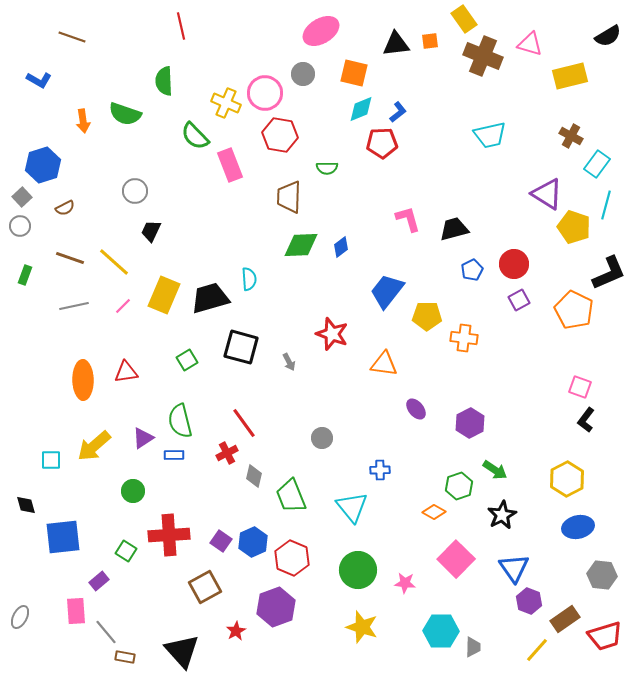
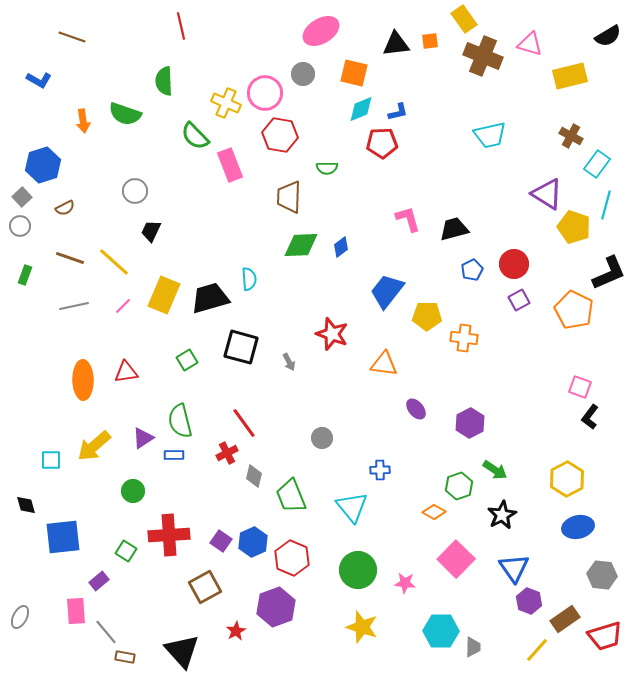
blue L-shape at (398, 112): rotated 25 degrees clockwise
black L-shape at (586, 420): moved 4 px right, 3 px up
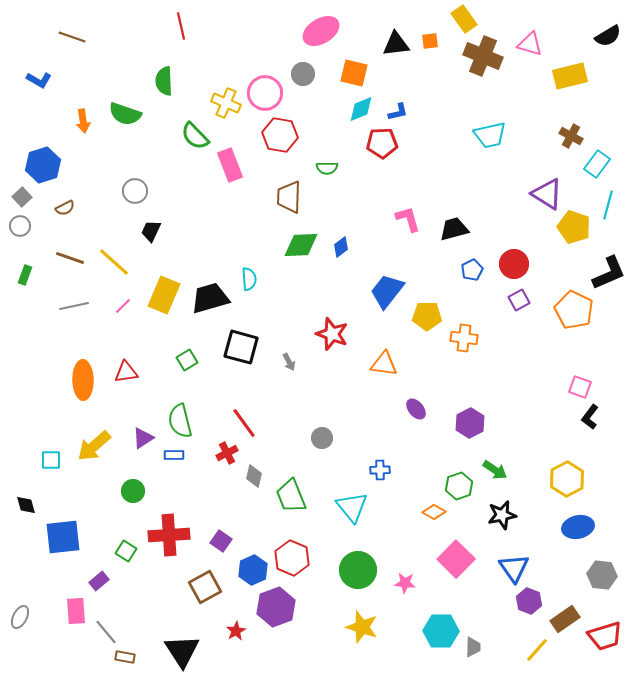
cyan line at (606, 205): moved 2 px right
black star at (502, 515): rotated 16 degrees clockwise
blue hexagon at (253, 542): moved 28 px down
black triangle at (182, 651): rotated 9 degrees clockwise
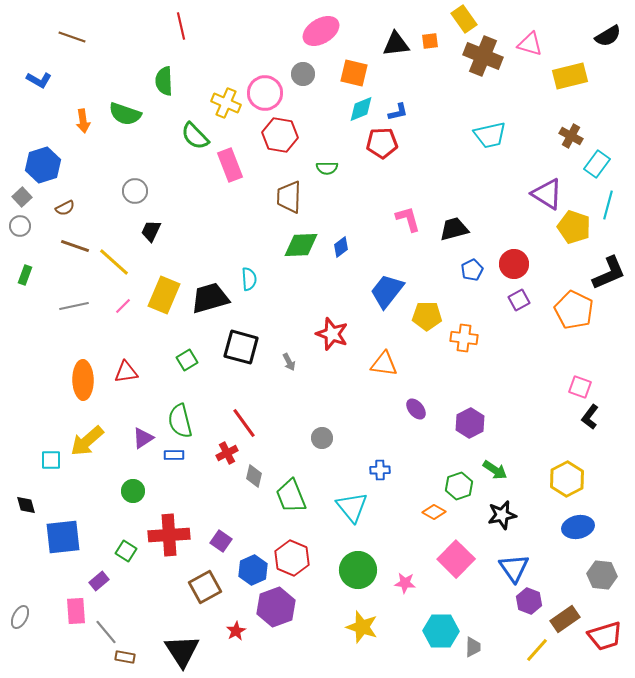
brown line at (70, 258): moved 5 px right, 12 px up
yellow arrow at (94, 446): moved 7 px left, 5 px up
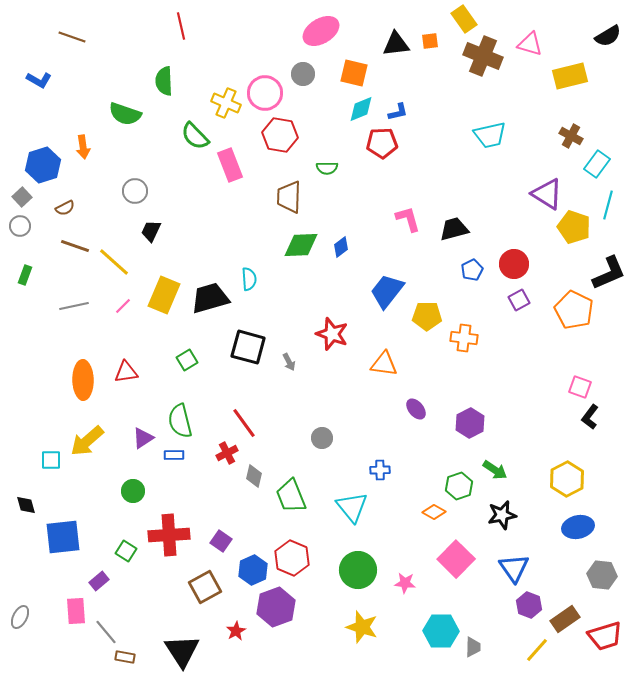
orange arrow at (83, 121): moved 26 px down
black square at (241, 347): moved 7 px right
purple hexagon at (529, 601): moved 4 px down
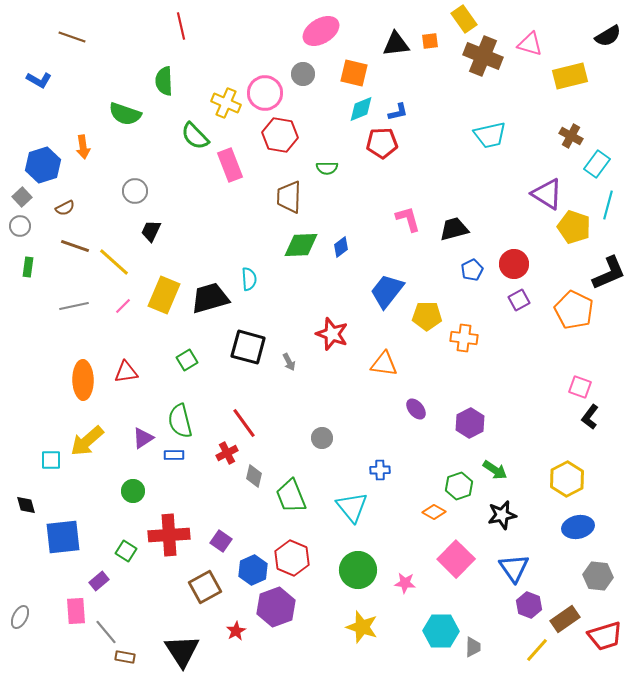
green rectangle at (25, 275): moved 3 px right, 8 px up; rotated 12 degrees counterclockwise
gray hexagon at (602, 575): moved 4 px left, 1 px down
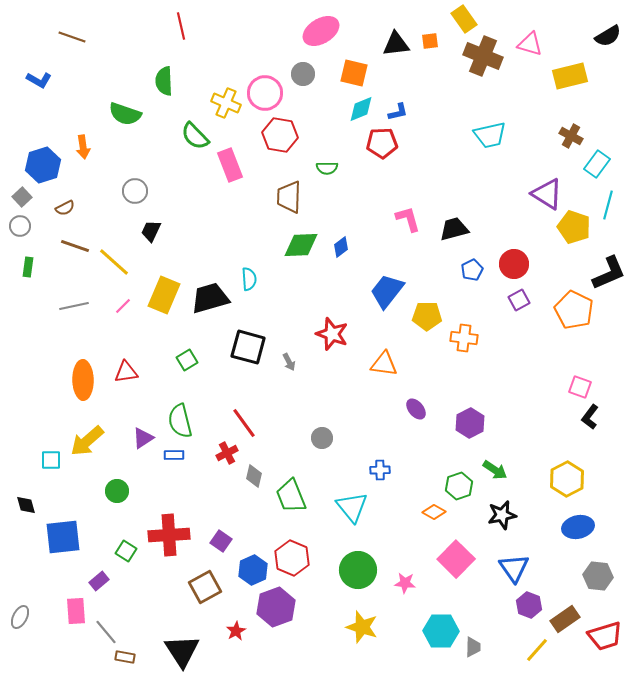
green circle at (133, 491): moved 16 px left
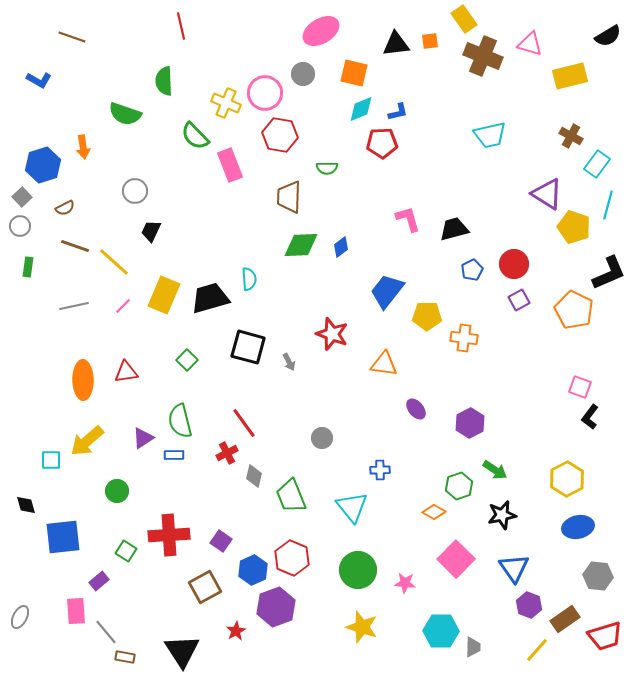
green square at (187, 360): rotated 15 degrees counterclockwise
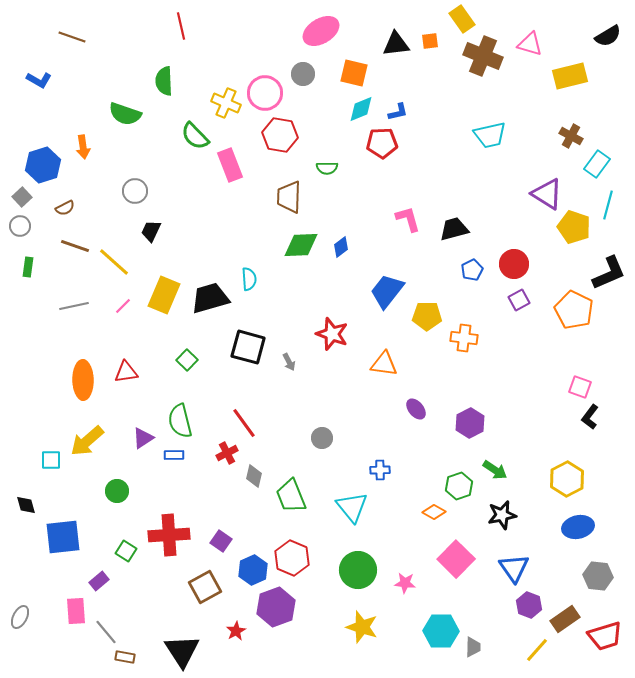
yellow rectangle at (464, 19): moved 2 px left
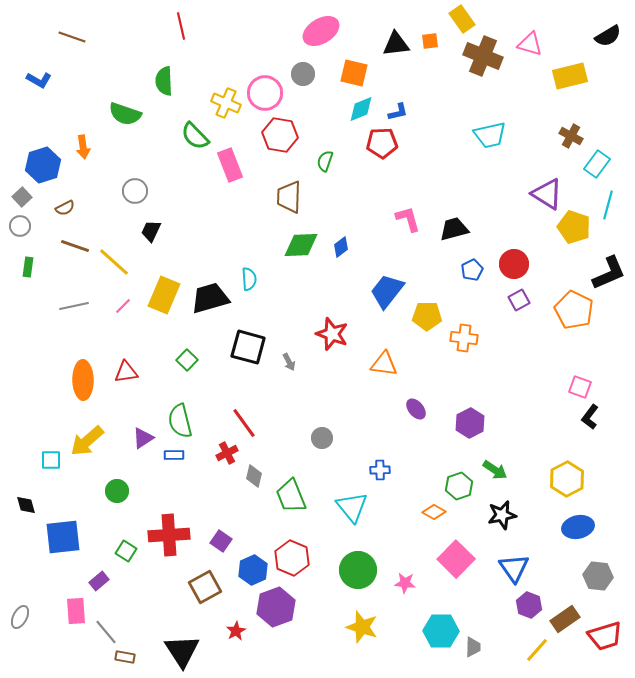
green semicircle at (327, 168): moved 2 px left, 7 px up; rotated 110 degrees clockwise
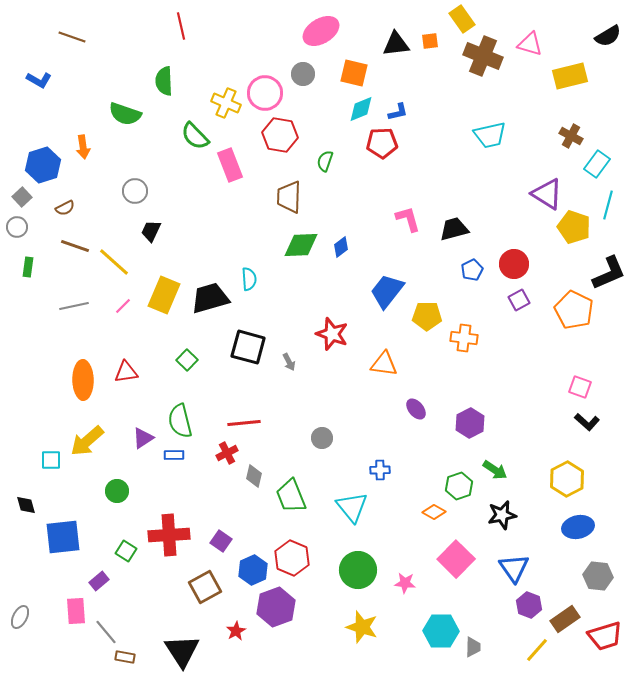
gray circle at (20, 226): moved 3 px left, 1 px down
black L-shape at (590, 417): moved 3 px left, 5 px down; rotated 85 degrees counterclockwise
red line at (244, 423): rotated 60 degrees counterclockwise
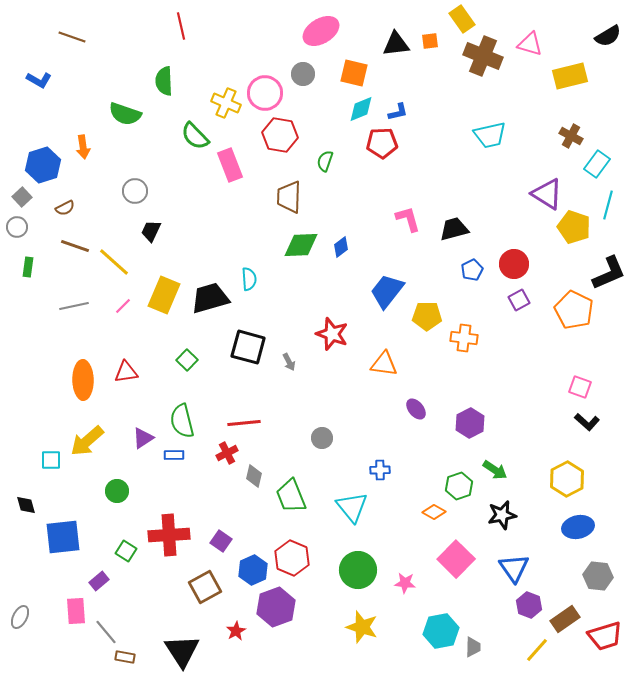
green semicircle at (180, 421): moved 2 px right
cyan hexagon at (441, 631): rotated 12 degrees counterclockwise
